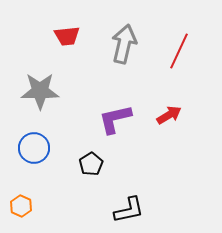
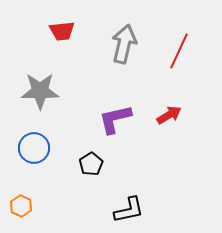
red trapezoid: moved 5 px left, 5 px up
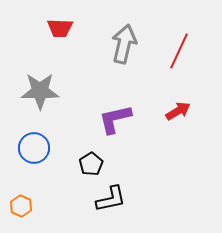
red trapezoid: moved 2 px left, 3 px up; rotated 8 degrees clockwise
red arrow: moved 9 px right, 4 px up
black L-shape: moved 18 px left, 11 px up
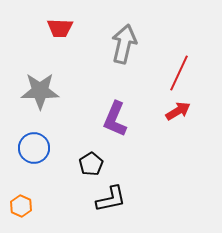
red line: moved 22 px down
purple L-shape: rotated 54 degrees counterclockwise
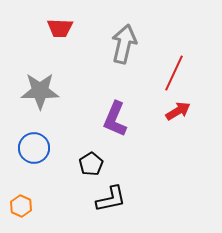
red line: moved 5 px left
